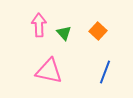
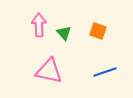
orange square: rotated 24 degrees counterclockwise
blue line: rotated 50 degrees clockwise
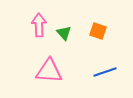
pink triangle: rotated 8 degrees counterclockwise
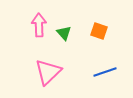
orange square: moved 1 px right
pink triangle: moved 1 px left, 1 px down; rotated 48 degrees counterclockwise
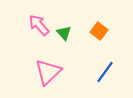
pink arrow: rotated 40 degrees counterclockwise
orange square: rotated 18 degrees clockwise
blue line: rotated 35 degrees counterclockwise
